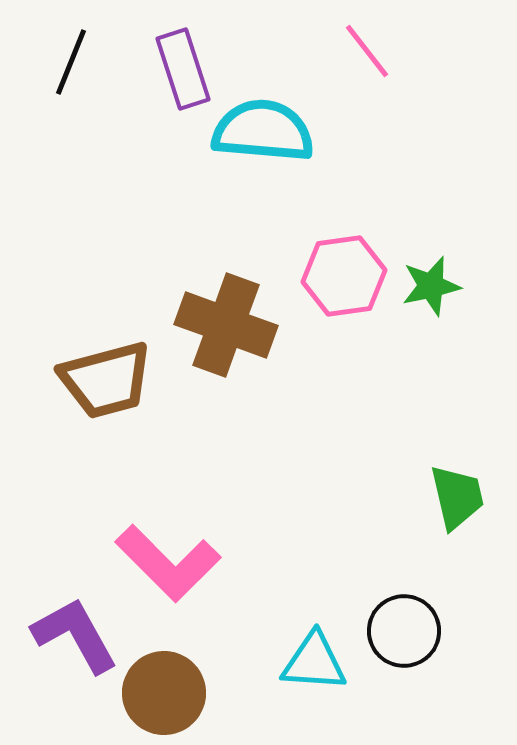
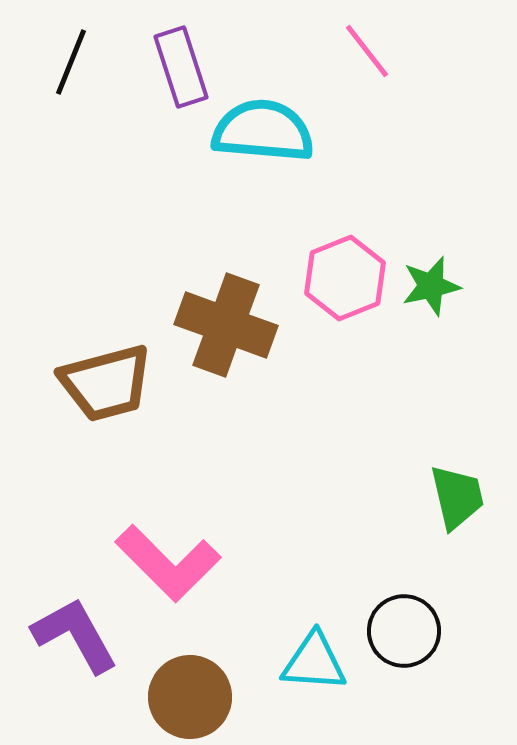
purple rectangle: moved 2 px left, 2 px up
pink hexagon: moved 1 px right, 2 px down; rotated 14 degrees counterclockwise
brown trapezoid: moved 3 px down
brown circle: moved 26 px right, 4 px down
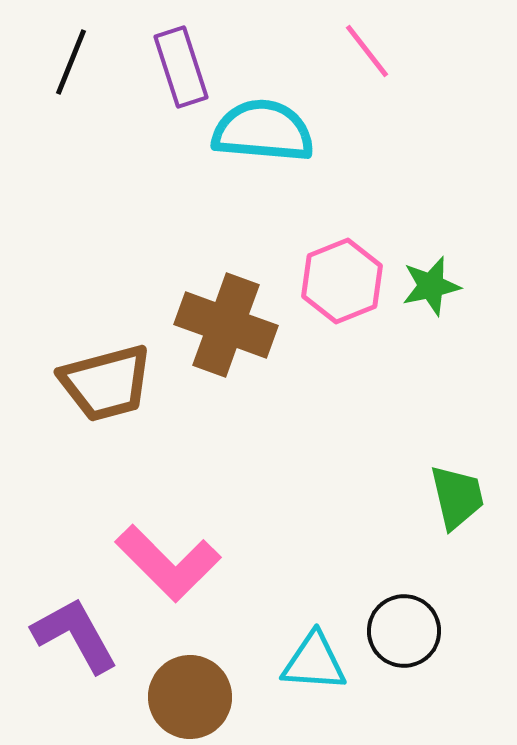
pink hexagon: moved 3 px left, 3 px down
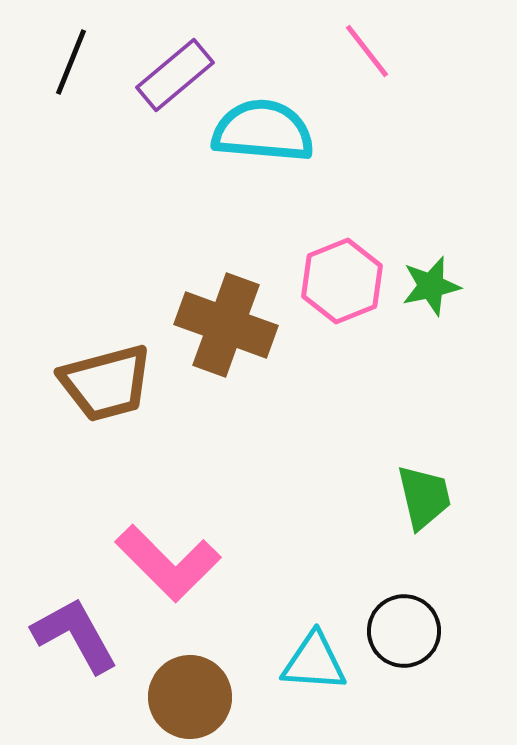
purple rectangle: moved 6 px left, 8 px down; rotated 68 degrees clockwise
green trapezoid: moved 33 px left
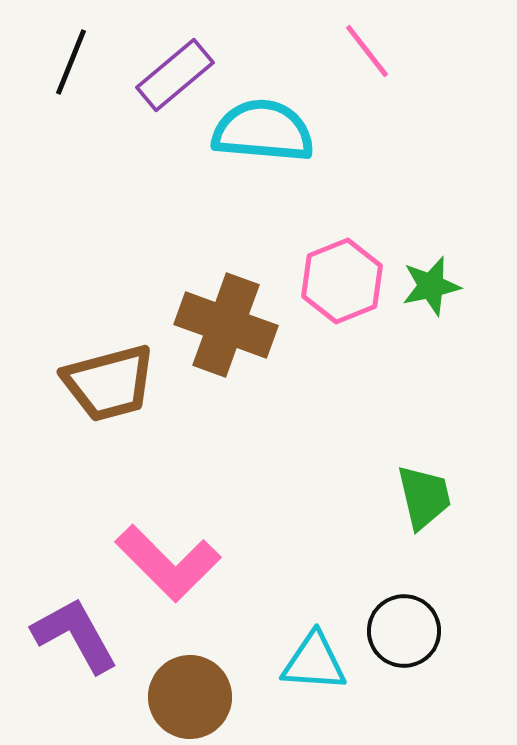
brown trapezoid: moved 3 px right
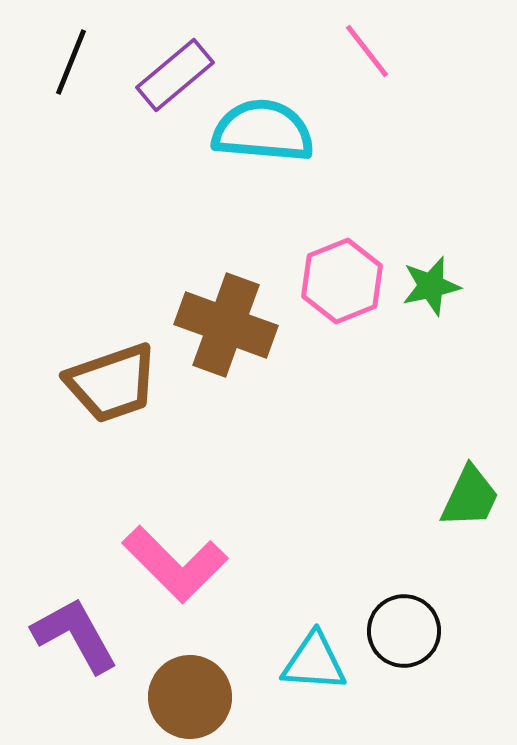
brown trapezoid: moved 3 px right; rotated 4 degrees counterclockwise
green trapezoid: moved 46 px right; rotated 38 degrees clockwise
pink L-shape: moved 7 px right, 1 px down
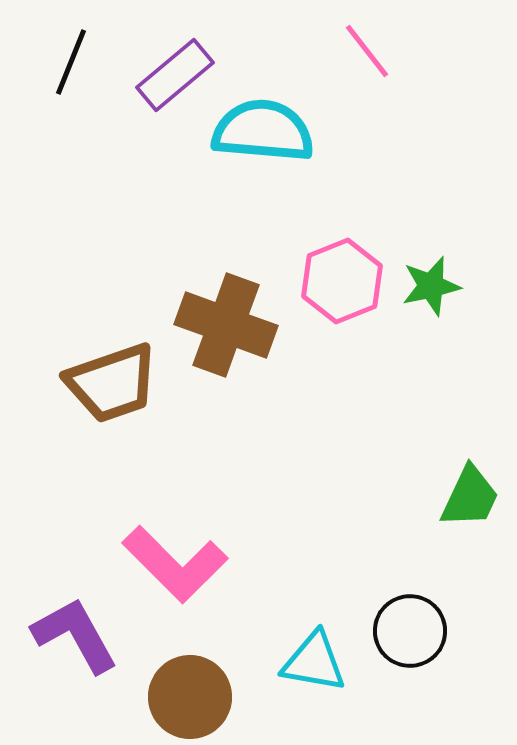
black circle: moved 6 px right
cyan triangle: rotated 6 degrees clockwise
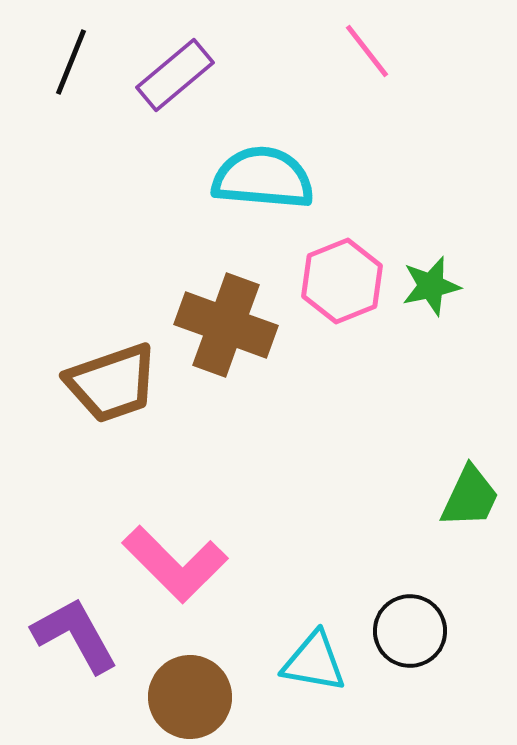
cyan semicircle: moved 47 px down
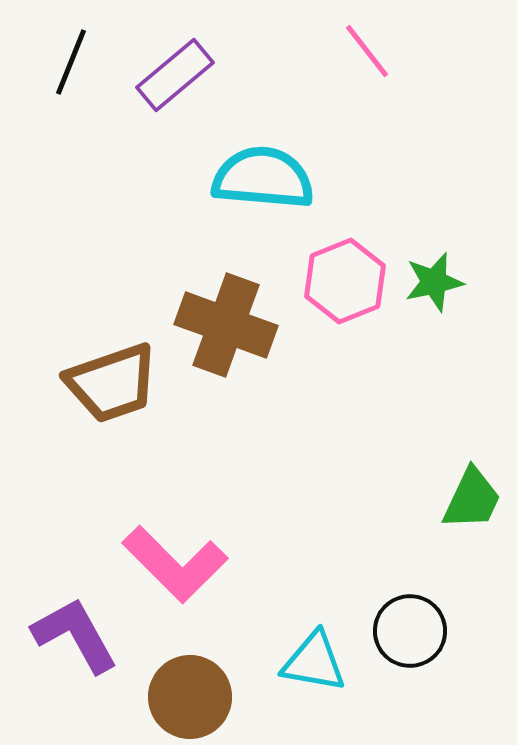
pink hexagon: moved 3 px right
green star: moved 3 px right, 4 px up
green trapezoid: moved 2 px right, 2 px down
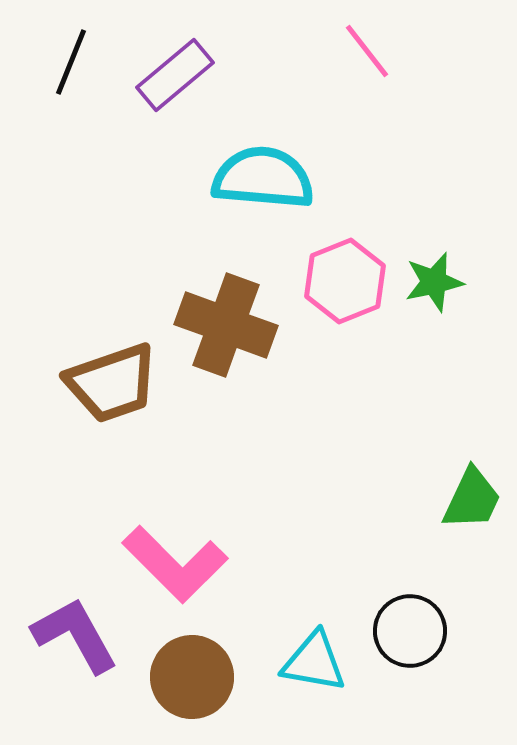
brown circle: moved 2 px right, 20 px up
